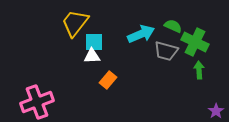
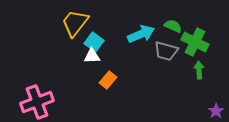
cyan square: rotated 36 degrees clockwise
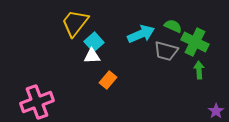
cyan square: rotated 12 degrees clockwise
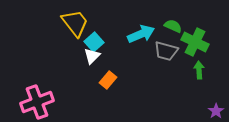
yellow trapezoid: rotated 104 degrees clockwise
white triangle: rotated 42 degrees counterclockwise
